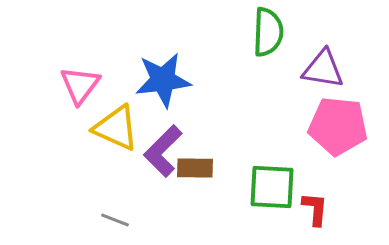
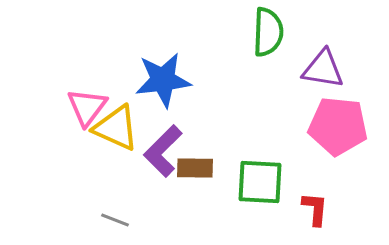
pink triangle: moved 7 px right, 22 px down
green square: moved 12 px left, 5 px up
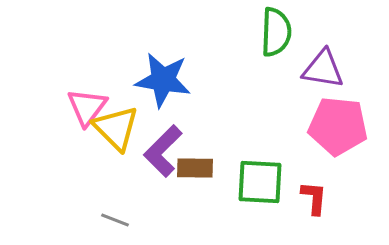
green semicircle: moved 8 px right
blue star: rotated 16 degrees clockwise
yellow triangle: rotated 21 degrees clockwise
red L-shape: moved 1 px left, 11 px up
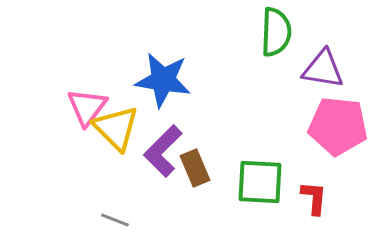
brown rectangle: rotated 66 degrees clockwise
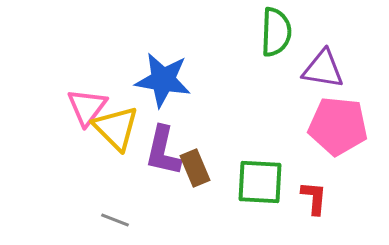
purple L-shape: rotated 32 degrees counterclockwise
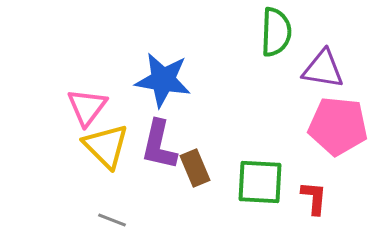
yellow triangle: moved 10 px left, 18 px down
purple L-shape: moved 4 px left, 6 px up
gray line: moved 3 px left
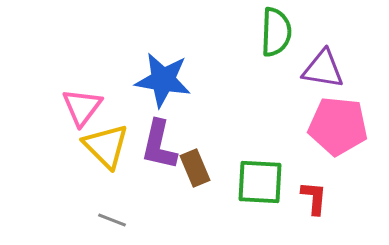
pink triangle: moved 5 px left
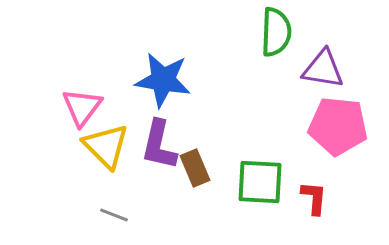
gray line: moved 2 px right, 5 px up
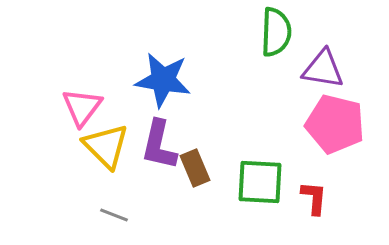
pink pentagon: moved 3 px left, 2 px up; rotated 8 degrees clockwise
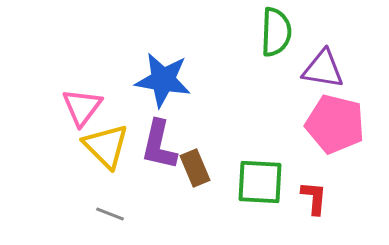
gray line: moved 4 px left, 1 px up
